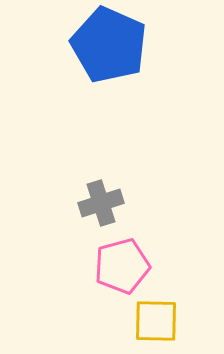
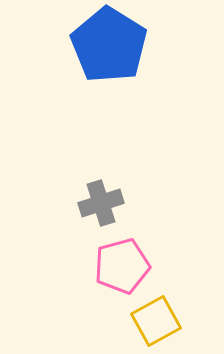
blue pentagon: rotated 8 degrees clockwise
yellow square: rotated 30 degrees counterclockwise
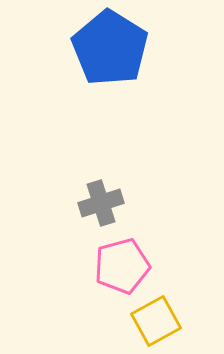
blue pentagon: moved 1 px right, 3 px down
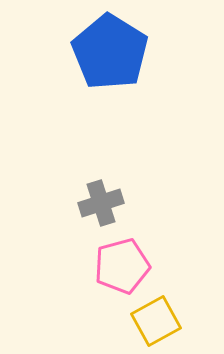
blue pentagon: moved 4 px down
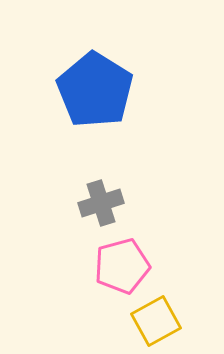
blue pentagon: moved 15 px left, 38 px down
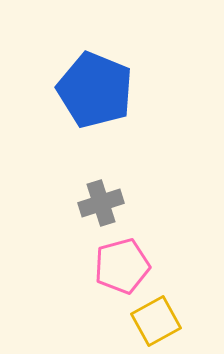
blue pentagon: rotated 10 degrees counterclockwise
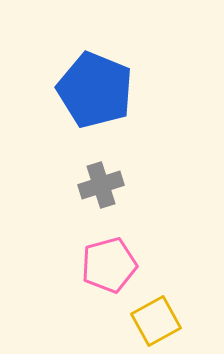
gray cross: moved 18 px up
pink pentagon: moved 13 px left, 1 px up
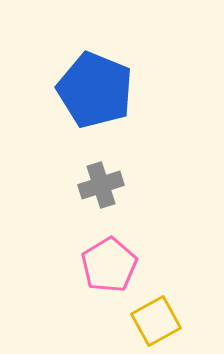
pink pentagon: rotated 16 degrees counterclockwise
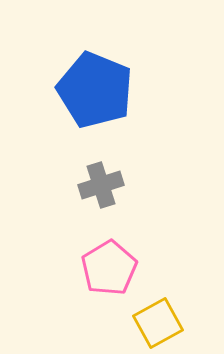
pink pentagon: moved 3 px down
yellow square: moved 2 px right, 2 px down
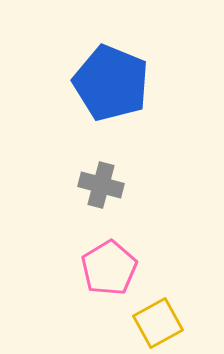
blue pentagon: moved 16 px right, 7 px up
gray cross: rotated 33 degrees clockwise
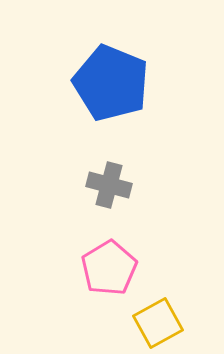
gray cross: moved 8 px right
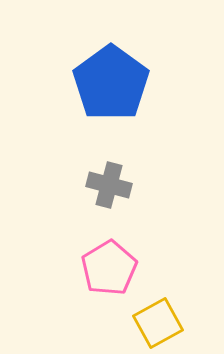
blue pentagon: rotated 14 degrees clockwise
